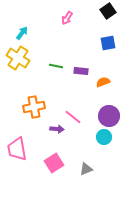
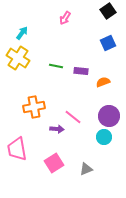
pink arrow: moved 2 px left
blue square: rotated 14 degrees counterclockwise
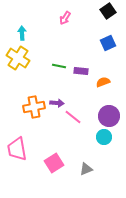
cyan arrow: rotated 40 degrees counterclockwise
green line: moved 3 px right
purple arrow: moved 26 px up
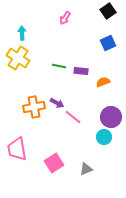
purple arrow: rotated 24 degrees clockwise
purple circle: moved 2 px right, 1 px down
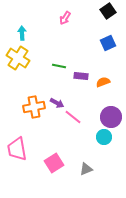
purple rectangle: moved 5 px down
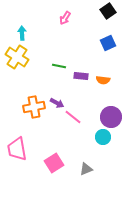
yellow cross: moved 1 px left, 1 px up
orange semicircle: moved 2 px up; rotated 152 degrees counterclockwise
cyan circle: moved 1 px left
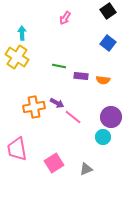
blue square: rotated 28 degrees counterclockwise
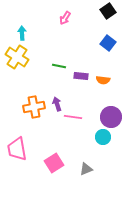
purple arrow: moved 1 px down; rotated 136 degrees counterclockwise
pink line: rotated 30 degrees counterclockwise
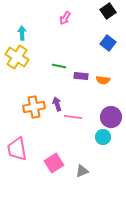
gray triangle: moved 4 px left, 2 px down
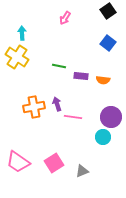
pink trapezoid: moved 1 px right, 13 px down; rotated 45 degrees counterclockwise
